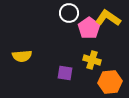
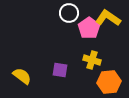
yellow semicircle: moved 20 px down; rotated 138 degrees counterclockwise
purple square: moved 5 px left, 3 px up
orange hexagon: moved 1 px left
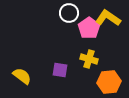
yellow cross: moved 3 px left, 1 px up
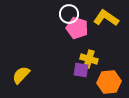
white circle: moved 1 px down
yellow L-shape: moved 2 px left
pink pentagon: moved 12 px left; rotated 20 degrees counterclockwise
purple square: moved 21 px right
yellow semicircle: moved 1 px left, 1 px up; rotated 84 degrees counterclockwise
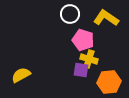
white circle: moved 1 px right
pink pentagon: moved 6 px right, 12 px down
yellow semicircle: rotated 18 degrees clockwise
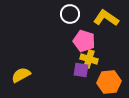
pink pentagon: moved 1 px right, 1 px down
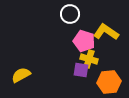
yellow L-shape: moved 14 px down
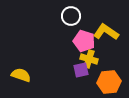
white circle: moved 1 px right, 2 px down
purple square: rotated 21 degrees counterclockwise
yellow semicircle: rotated 48 degrees clockwise
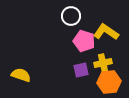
yellow cross: moved 14 px right, 4 px down; rotated 30 degrees counterclockwise
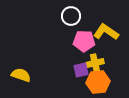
pink pentagon: rotated 15 degrees counterclockwise
yellow cross: moved 8 px left
orange hexagon: moved 11 px left
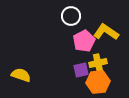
pink pentagon: rotated 30 degrees counterclockwise
yellow cross: moved 3 px right
